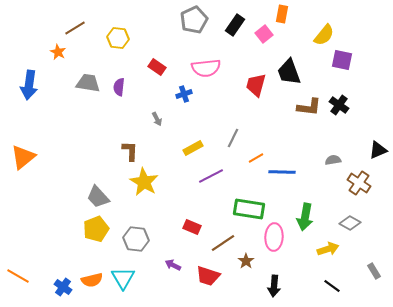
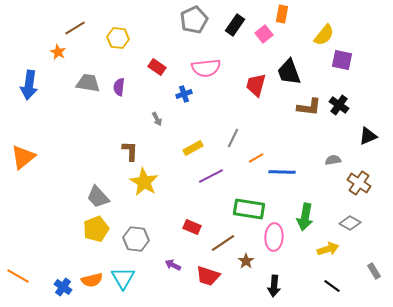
black triangle at (378, 150): moved 10 px left, 14 px up
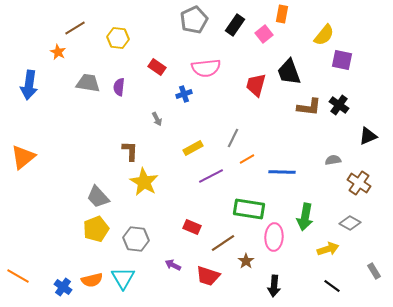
orange line at (256, 158): moved 9 px left, 1 px down
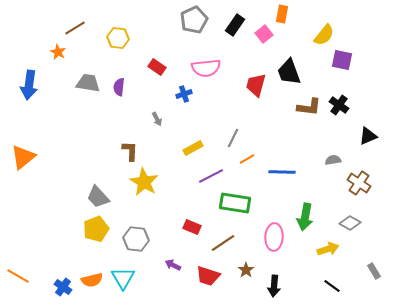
green rectangle at (249, 209): moved 14 px left, 6 px up
brown star at (246, 261): moved 9 px down
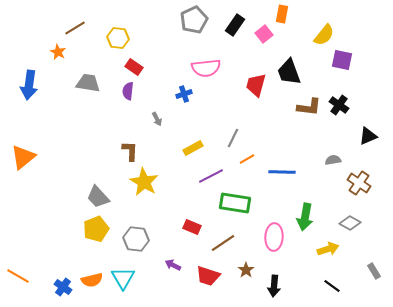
red rectangle at (157, 67): moved 23 px left
purple semicircle at (119, 87): moved 9 px right, 4 px down
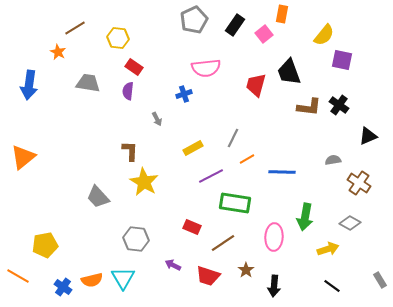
yellow pentagon at (96, 229): moved 51 px left, 16 px down; rotated 10 degrees clockwise
gray rectangle at (374, 271): moved 6 px right, 9 px down
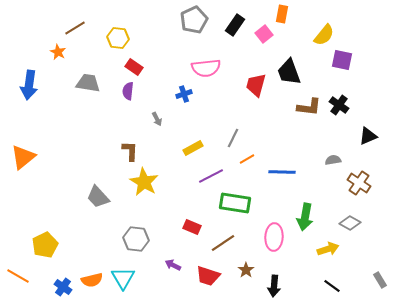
yellow pentagon at (45, 245): rotated 15 degrees counterclockwise
